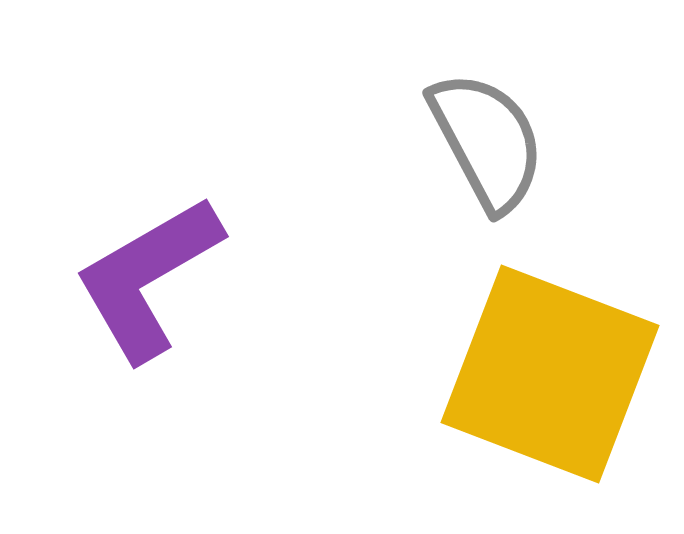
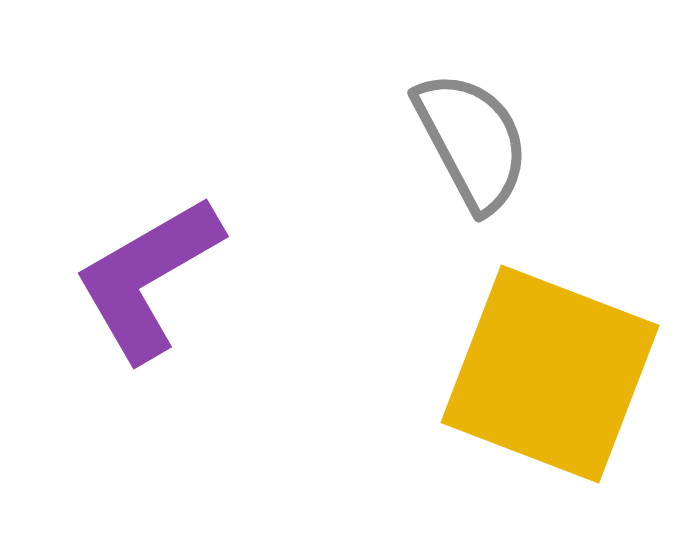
gray semicircle: moved 15 px left
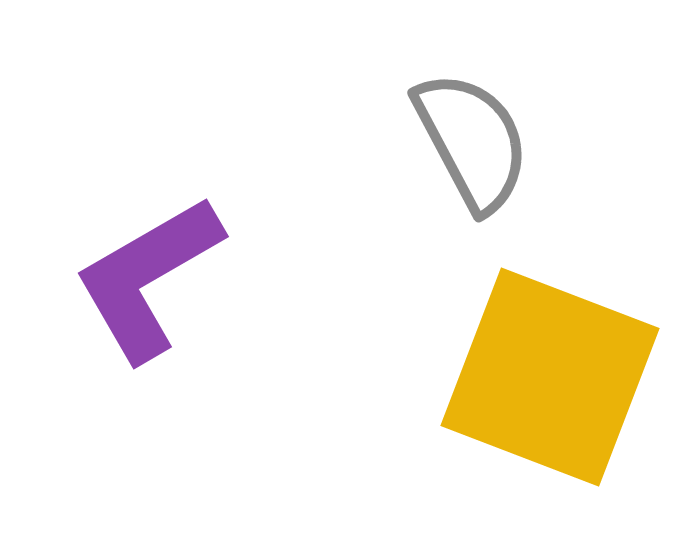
yellow square: moved 3 px down
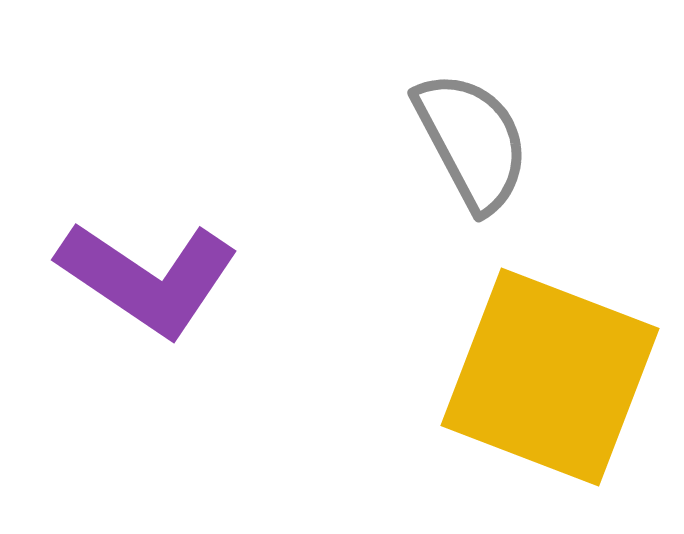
purple L-shape: rotated 116 degrees counterclockwise
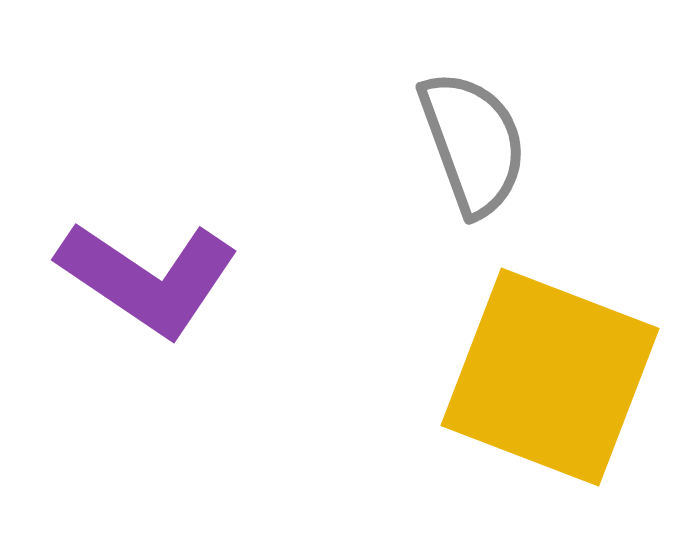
gray semicircle: moved 1 px right, 2 px down; rotated 8 degrees clockwise
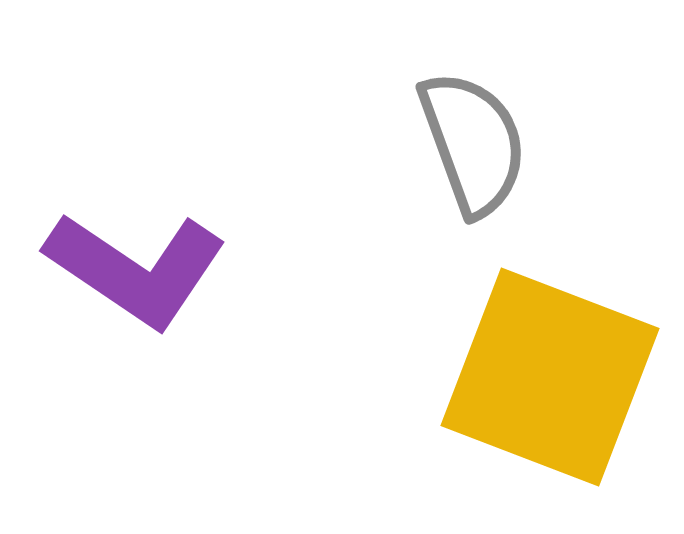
purple L-shape: moved 12 px left, 9 px up
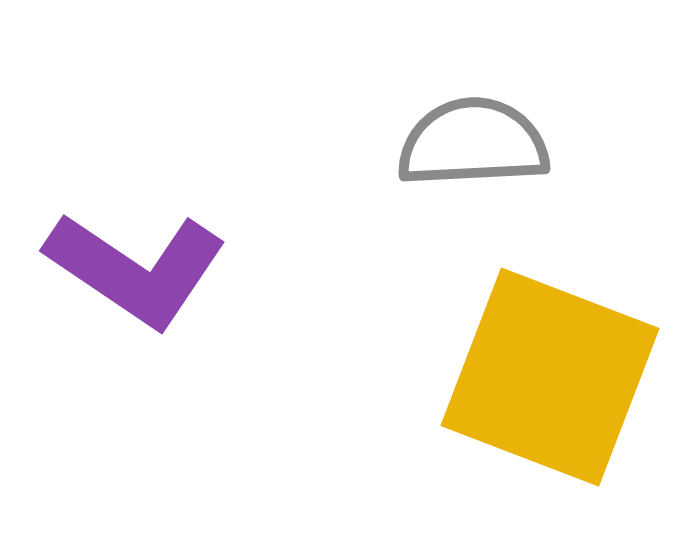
gray semicircle: rotated 73 degrees counterclockwise
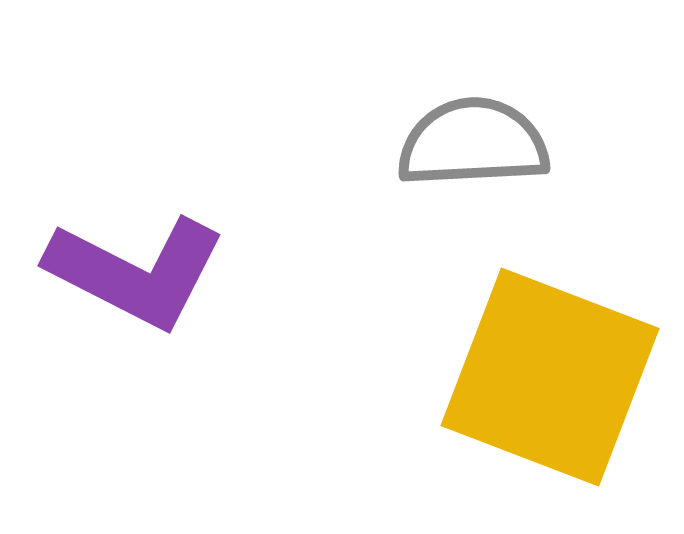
purple L-shape: moved 3 px down; rotated 7 degrees counterclockwise
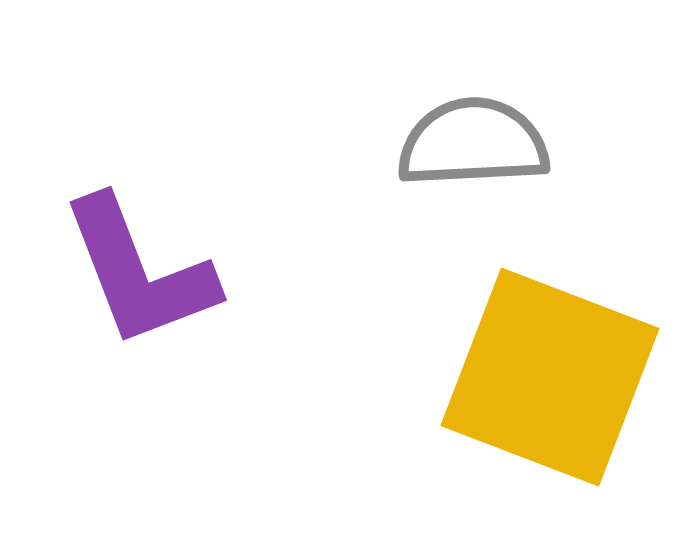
purple L-shape: moved 3 px right; rotated 42 degrees clockwise
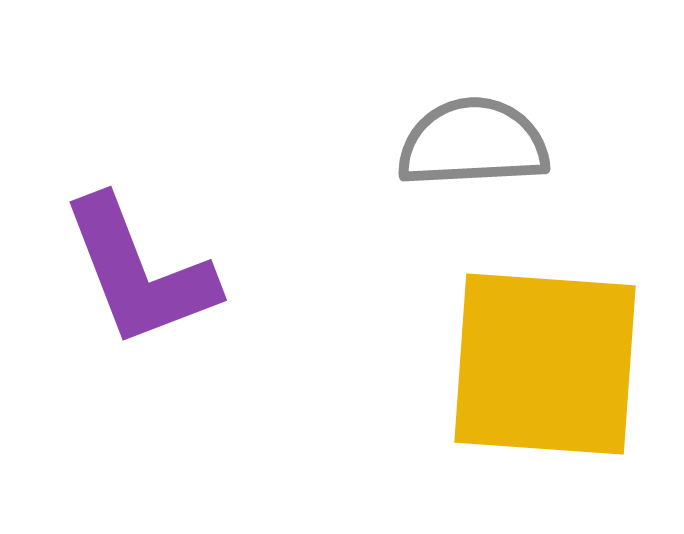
yellow square: moved 5 px left, 13 px up; rotated 17 degrees counterclockwise
